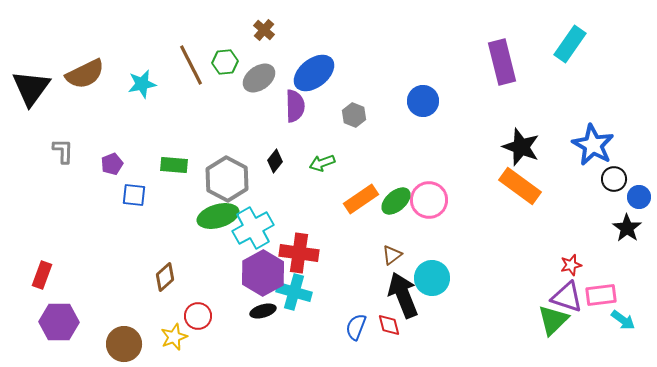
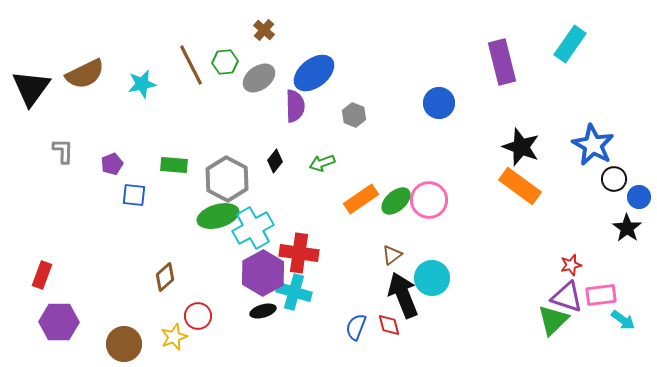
blue circle at (423, 101): moved 16 px right, 2 px down
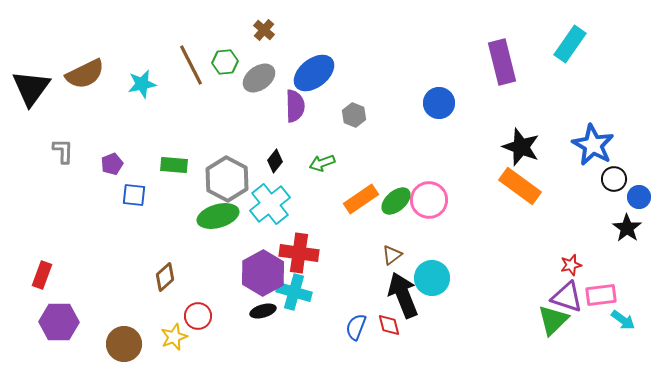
cyan cross at (253, 228): moved 17 px right, 24 px up; rotated 9 degrees counterclockwise
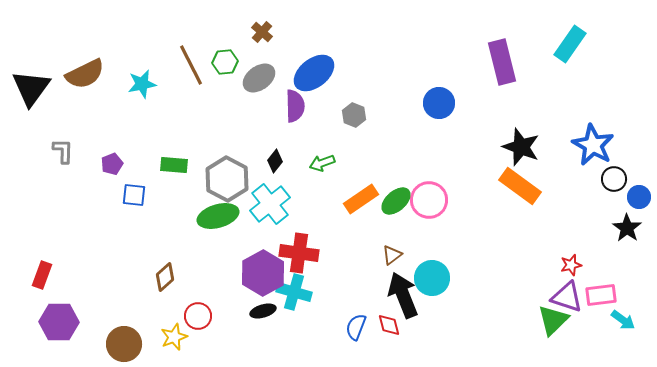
brown cross at (264, 30): moved 2 px left, 2 px down
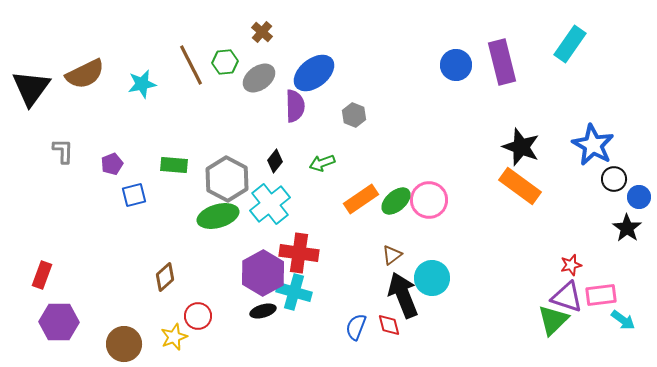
blue circle at (439, 103): moved 17 px right, 38 px up
blue square at (134, 195): rotated 20 degrees counterclockwise
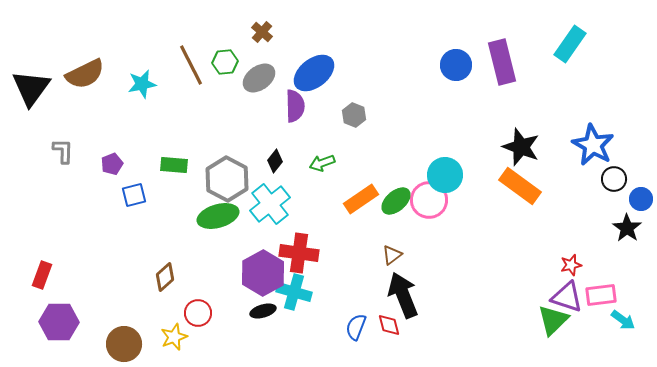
blue circle at (639, 197): moved 2 px right, 2 px down
cyan circle at (432, 278): moved 13 px right, 103 px up
red circle at (198, 316): moved 3 px up
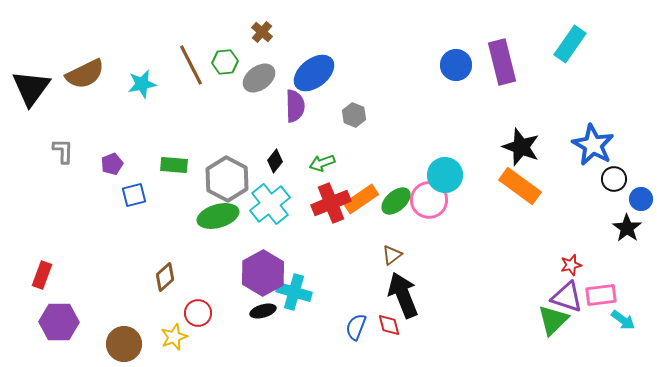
red cross at (299, 253): moved 32 px right, 50 px up; rotated 30 degrees counterclockwise
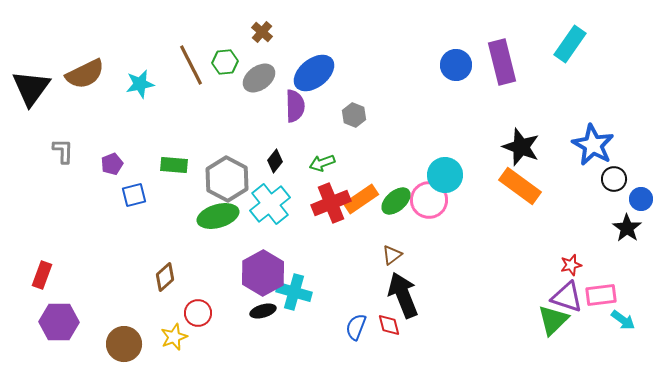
cyan star at (142, 84): moved 2 px left
